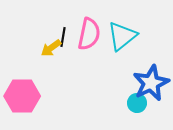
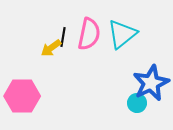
cyan triangle: moved 2 px up
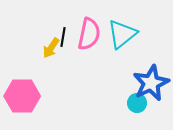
yellow arrow: rotated 20 degrees counterclockwise
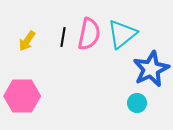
yellow arrow: moved 24 px left, 7 px up
blue star: moved 14 px up
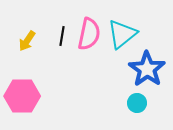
black line: moved 1 px left, 1 px up
blue star: moved 4 px left; rotated 12 degrees counterclockwise
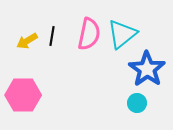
black line: moved 10 px left
yellow arrow: rotated 25 degrees clockwise
pink hexagon: moved 1 px right, 1 px up
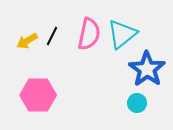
black line: rotated 18 degrees clockwise
pink hexagon: moved 15 px right
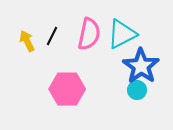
cyan triangle: rotated 12 degrees clockwise
yellow arrow: rotated 95 degrees clockwise
blue star: moved 6 px left, 3 px up
pink hexagon: moved 29 px right, 6 px up
cyan circle: moved 13 px up
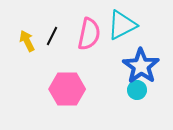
cyan triangle: moved 9 px up
